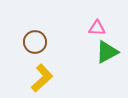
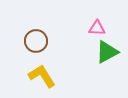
brown circle: moved 1 px right, 1 px up
yellow L-shape: moved 2 px up; rotated 80 degrees counterclockwise
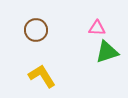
brown circle: moved 11 px up
green triangle: rotated 10 degrees clockwise
